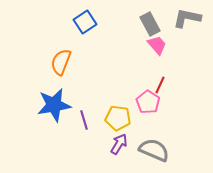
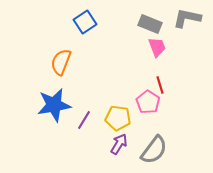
gray rectangle: rotated 40 degrees counterclockwise
pink trapezoid: moved 2 px down; rotated 20 degrees clockwise
red line: rotated 42 degrees counterclockwise
purple line: rotated 48 degrees clockwise
gray semicircle: rotated 104 degrees clockwise
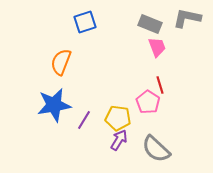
blue square: rotated 15 degrees clockwise
purple arrow: moved 4 px up
gray semicircle: moved 2 px right, 1 px up; rotated 96 degrees clockwise
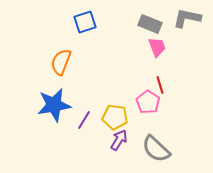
yellow pentagon: moved 3 px left, 1 px up
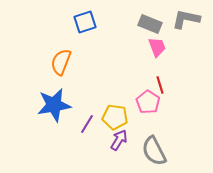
gray L-shape: moved 1 px left, 1 px down
purple line: moved 3 px right, 4 px down
gray semicircle: moved 2 px left, 2 px down; rotated 20 degrees clockwise
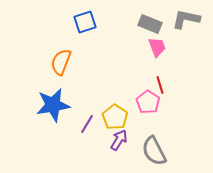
blue star: moved 1 px left
yellow pentagon: rotated 25 degrees clockwise
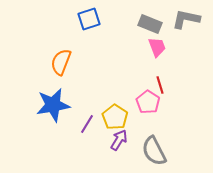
blue square: moved 4 px right, 3 px up
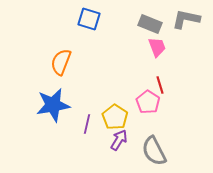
blue square: rotated 35 degrees clockwise
purple line: rotated 18 degrees counterclockwise
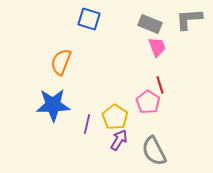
gray L-shape: moved 3 px right; rotated 16 degrees counterclockwise
blue star: rotated 8 degrees clockwise
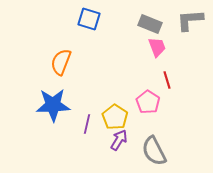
gray L-shape: moved 1 px right, 1 px down
red line: moved 7 px right, 5 px up
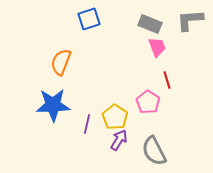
blue square: rotated 35 degrees counterclockwise
